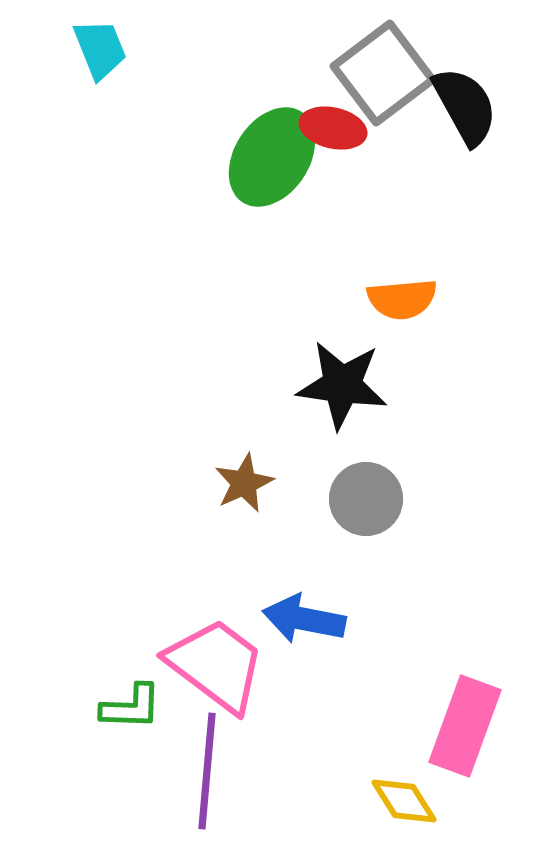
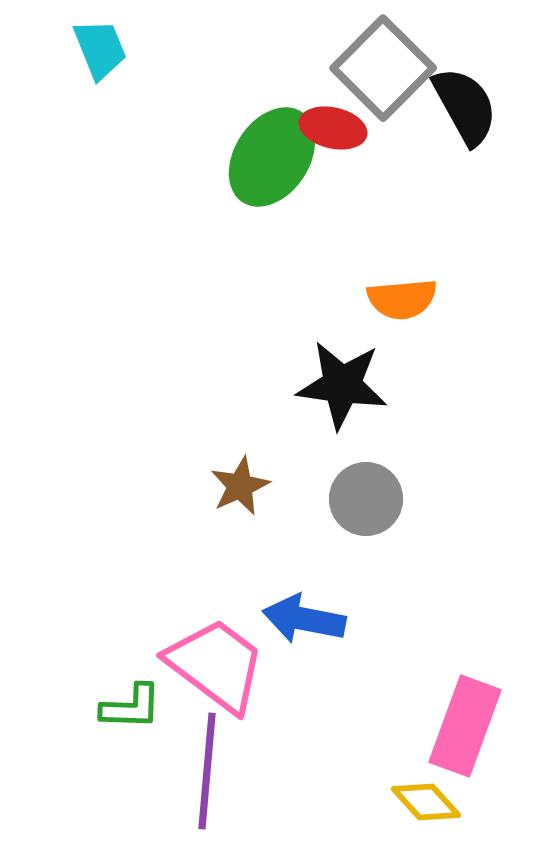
gray square: moved 5 px up; rotated 8 degrees counterclockwise
brown star: moved 4 px left, 3 px down
yellow diamond: moved 22 px right, 1 px down; rotated 10 degrees counterclockwise
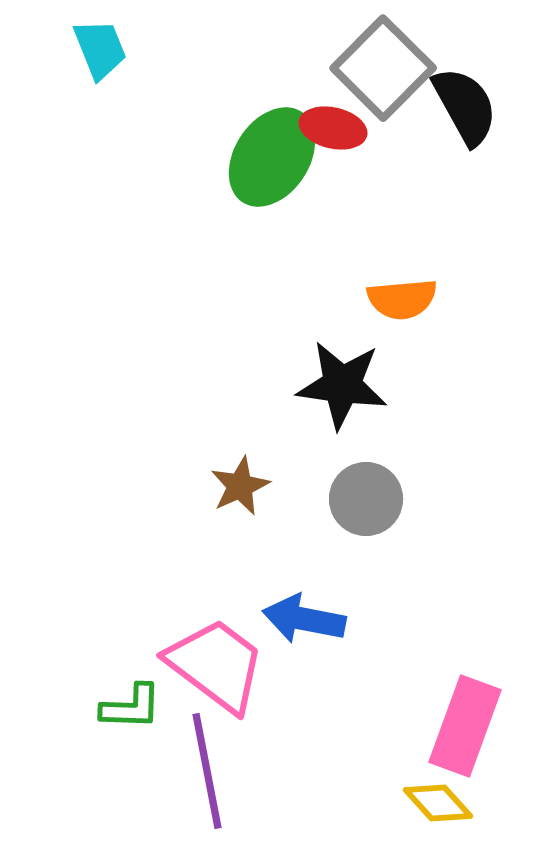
purple line: rotated 16 degrees counterclockwise
yellow diamond: moved 12 px right, 1 px down
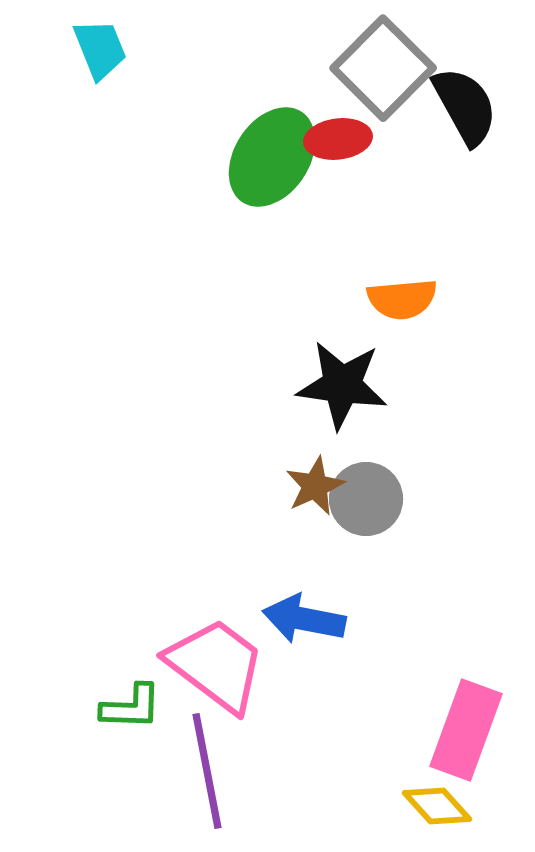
red ellipse: moved 5 px right, 11 px down; rotated 20 degrees counterclockwise
brown star: moved 75 px right
pink rectangle: moved 1 px right, 4 px down
yellow diamond: moved 1 px left, 3 px down
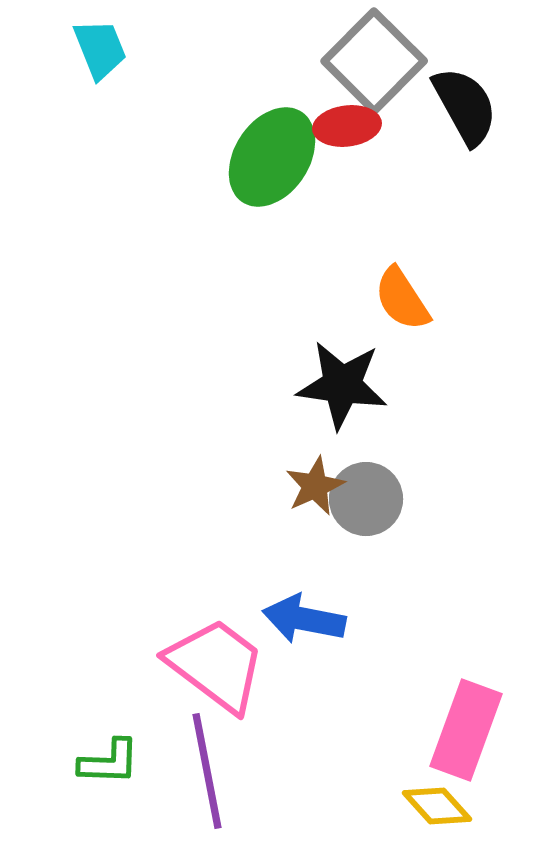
gray square: moved 9 px left, 7 px up
red ellipse: moved 9 px right, 13 px up
orange semicircle: rotated 62 degrees clockwise
green L-shape: moved 22 px left, 55 px down
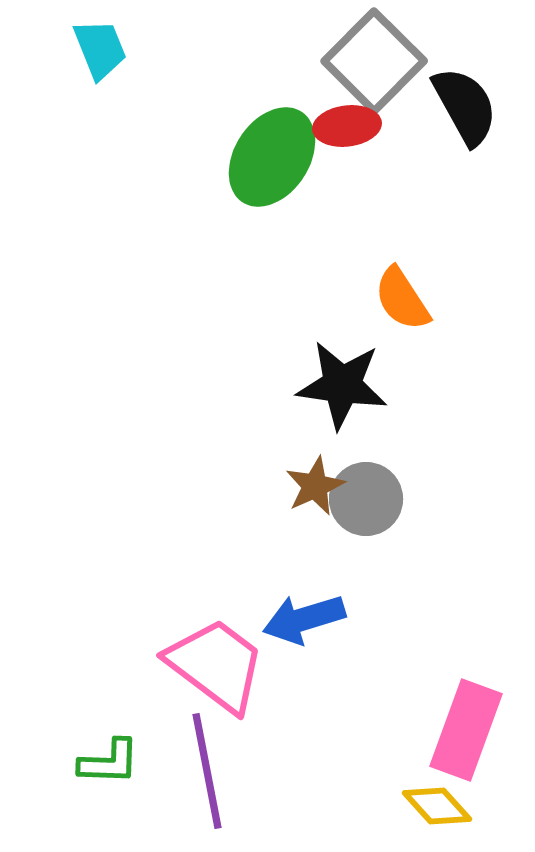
blue arrow: rotated 28 degrees counterclockwise
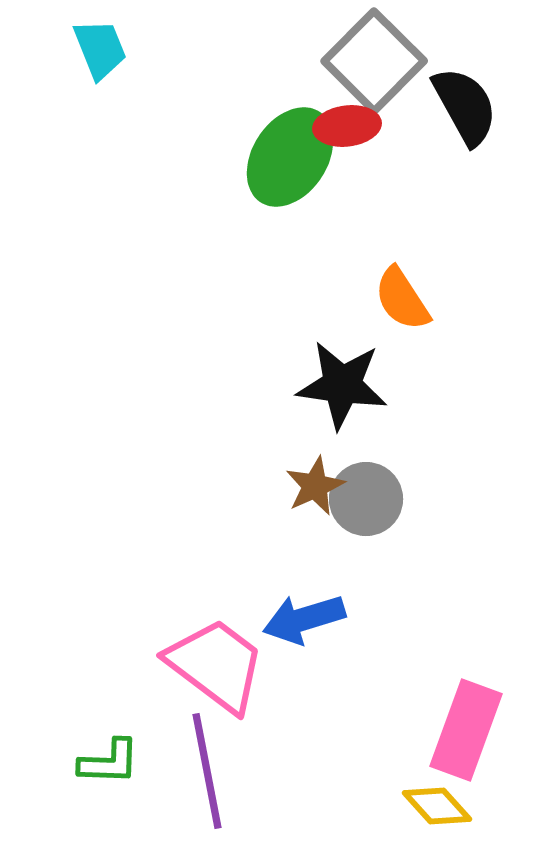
green ellipse: moved 18 px right
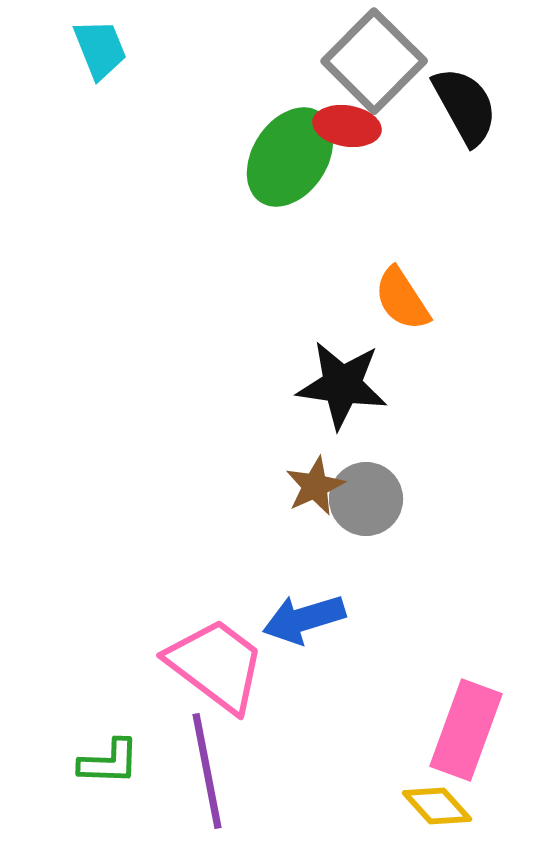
red ellipse: rotated 16 degrees clockwise
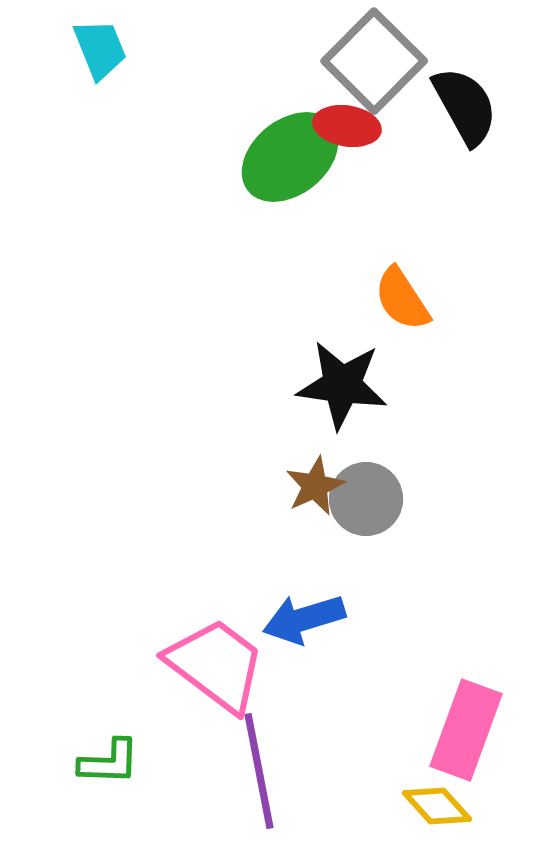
green ellipse: rotated 18 degrees clockwise
purple line: moved 52 px right
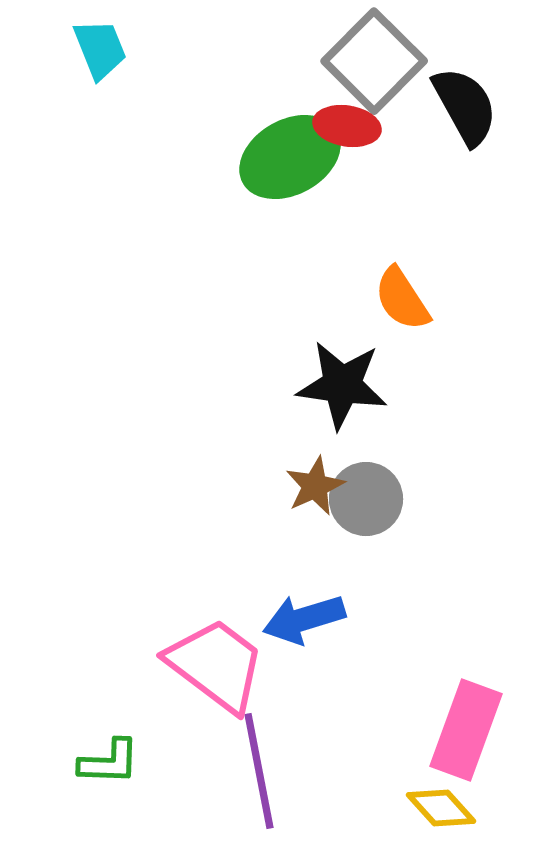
green ellipse: rotated 10 degrees clockwise
yellow diamond: moved 4 px right, 2 px down
